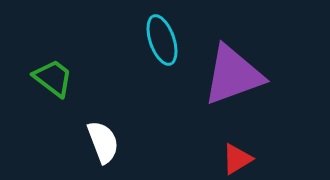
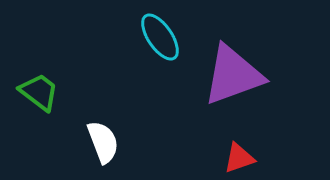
cyan ellipse: moved 2 px left, 3 px up; rotated 15 degrees counterclockwise
green trapezoid: moved 14 px left, 14 px down
red triangle: moved 2 px right, 1 px up; rotated 12 degrees clockwise
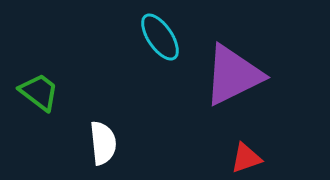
purple triangle: rotated 6 degrees counterclockwise
white semicircle: moved 1 px down; rotated 15 degrees clockwise
red triangle: moved 7 px right
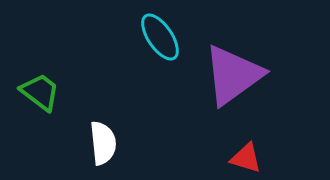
purple triangle: rotated 10 degrees counterclockwise
green trapezoid: moved 1 px right
red triangle: rotated 36 degrees clockwise
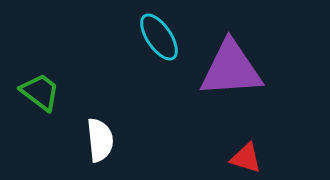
cyan ellipse: moved 1 px left
purple triangle: moved 2 px left, 6 px up; rotated 32 degrees clockwise
white semicircle: moved 3 px left, 3 px up
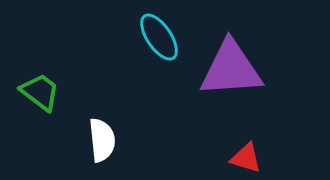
white semicircle: moved 2 px right
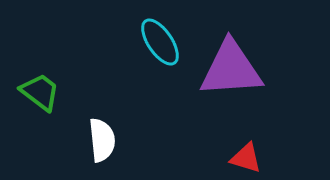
cyan ellipse: moved 1 px right, 5 px down
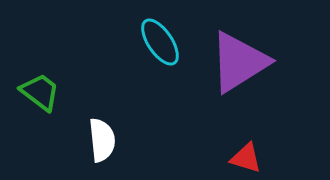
purple triangle: moved 8 px right, 7 px up; rotated 28 degrees counterclockwise
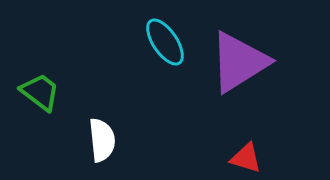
cyan ellipse: moved 5 px right
